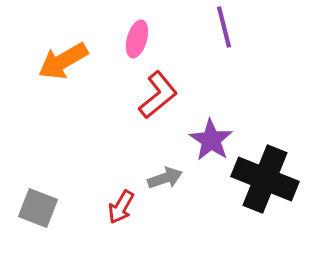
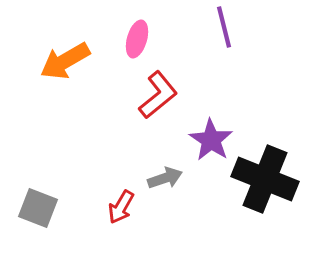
orange arrow: moved 2 px right
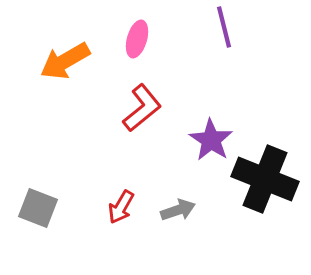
red L-shape: moved 16 px left, 13 px down
gray arrow: moved 13 px right, 32 px down
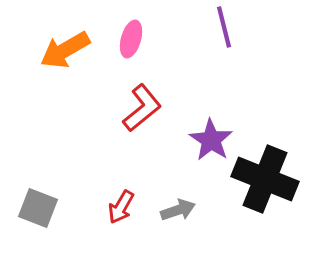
pink ellipse: moved 6 px left
orange arrow: moved 11 px up
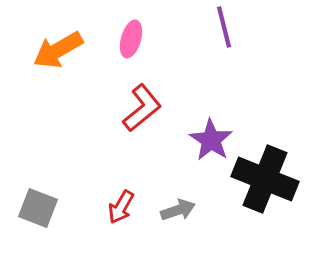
orange arrow: moved 7 px left
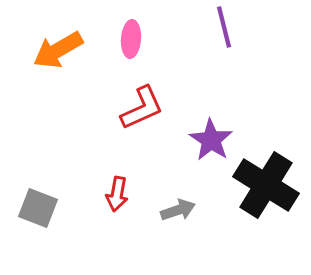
pink ellipse: rotated 12 degrees counterclockwise
red L-shape: rotated 15 degrees clockwise
black cross: moved 1 px right, 6 px down; rotated 10 degrees clockwise
red arrow: moved 4 px left, 13 px up; rotated 20 degrees counterclockwise
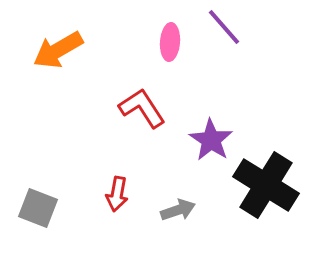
purple line: rotated 27 degrees counterclockwise
pink ellipse: moved 39 px right, 3 px down
red L-shape: rotated 99 degrees counterclockwise
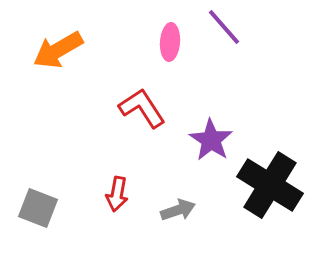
black cross: moved 4 px right
